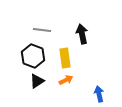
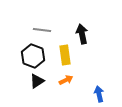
yellow rectangle: moved 3 px up
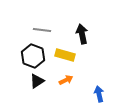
yellow rectangle: rotated 66 degrees counterclockwise
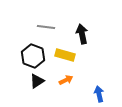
gray line: moved 4 px right, 3 px up
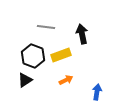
yellow rectangle: moved 4 px left; rotated 36 degrees counterclockwise
black triangle: moved 12 px left, 1 px up
blue arrow: moved 2 px left, 2 px up; rotated 21 degrees clockwise
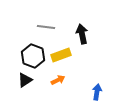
orange arrow: moved 8 px left
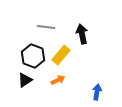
yellow rectangle: rotated 30 degrees counterclockwise
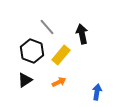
gray line: moved 1 px right; rotated 42 degrees clockwise
black hexagon: moved 1 px left, 5 px up
orange arrow: moved 1 px right, 2 px down
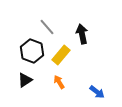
orange arrow: rotated 96 degrees counterclockwise
blue arrow: rotated 119 degrees clockwise
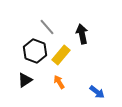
black hexagon: moved 3 px right
